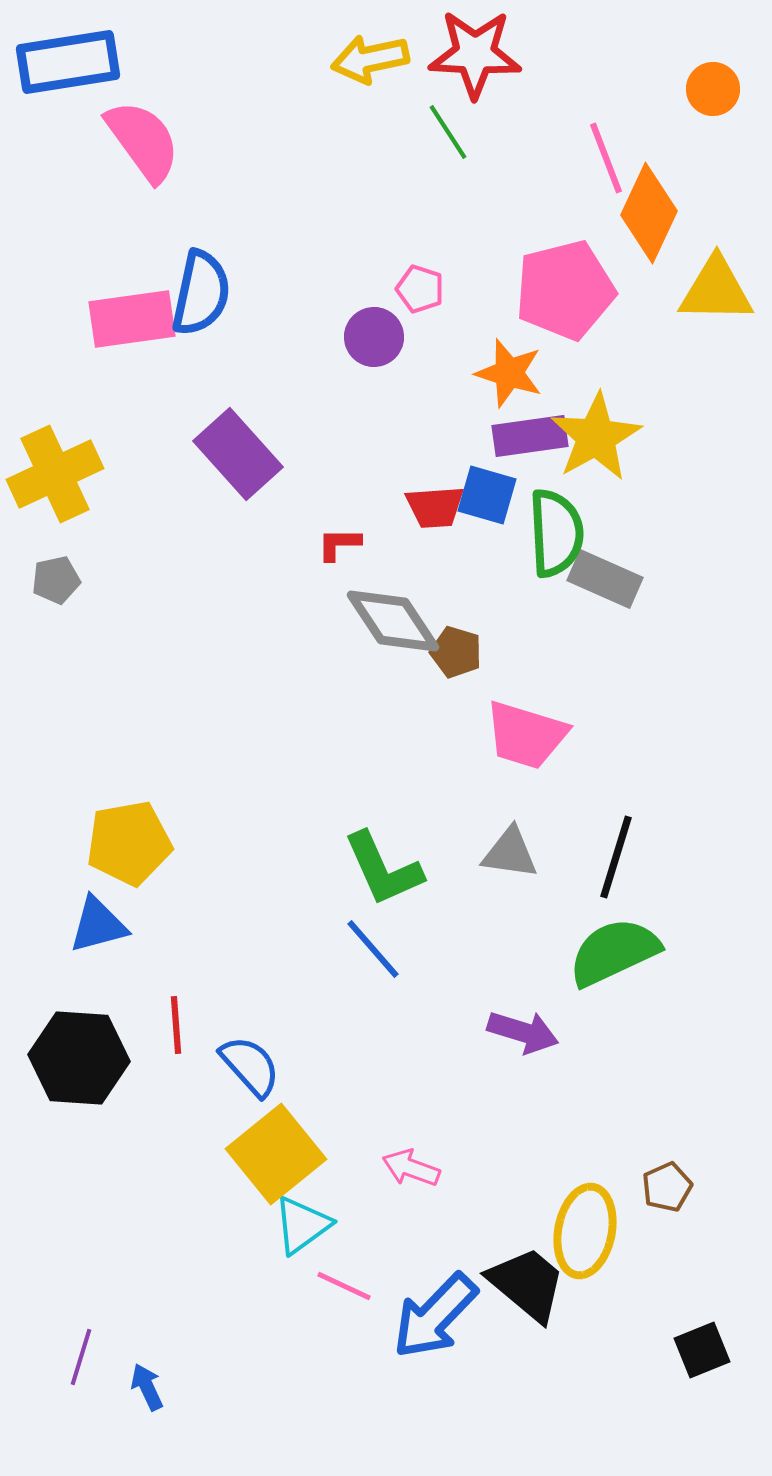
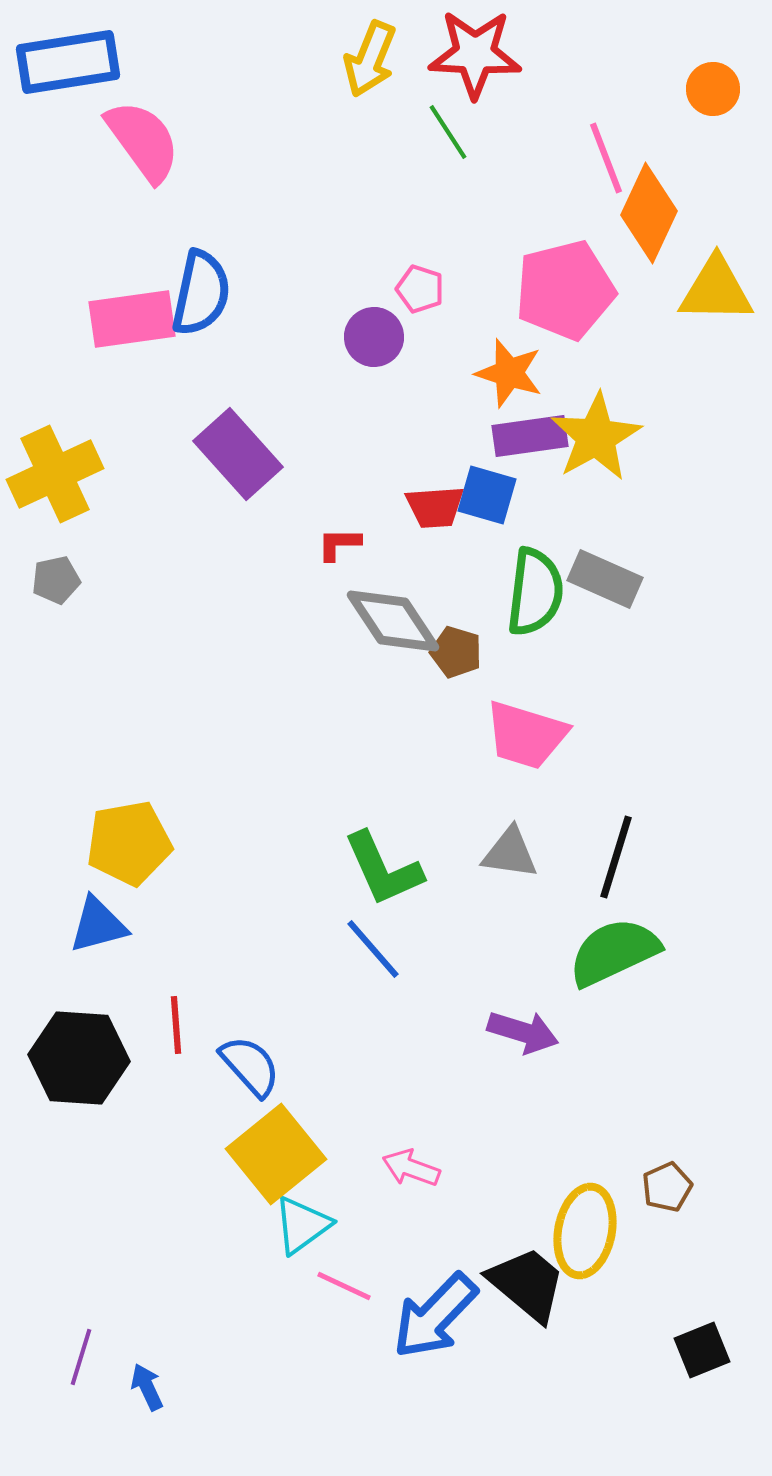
yellow arrow at (370, 59): rotated 56 degrees counterclockwise
green semicircle at (556, 533): moved 21 px left, 59 px down; rotated 10 degrees clockwise
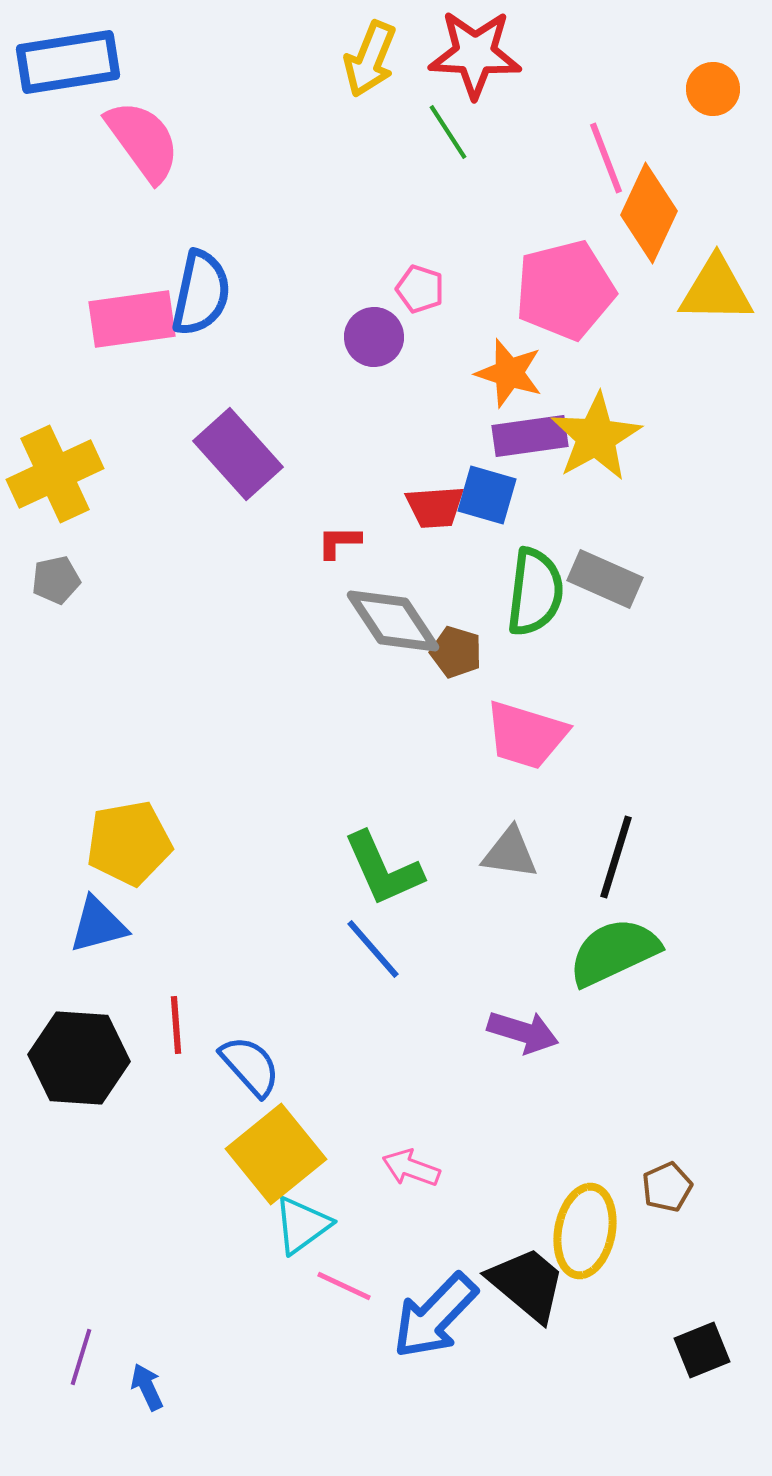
red L-shape at (339, 544): moved 2 px up
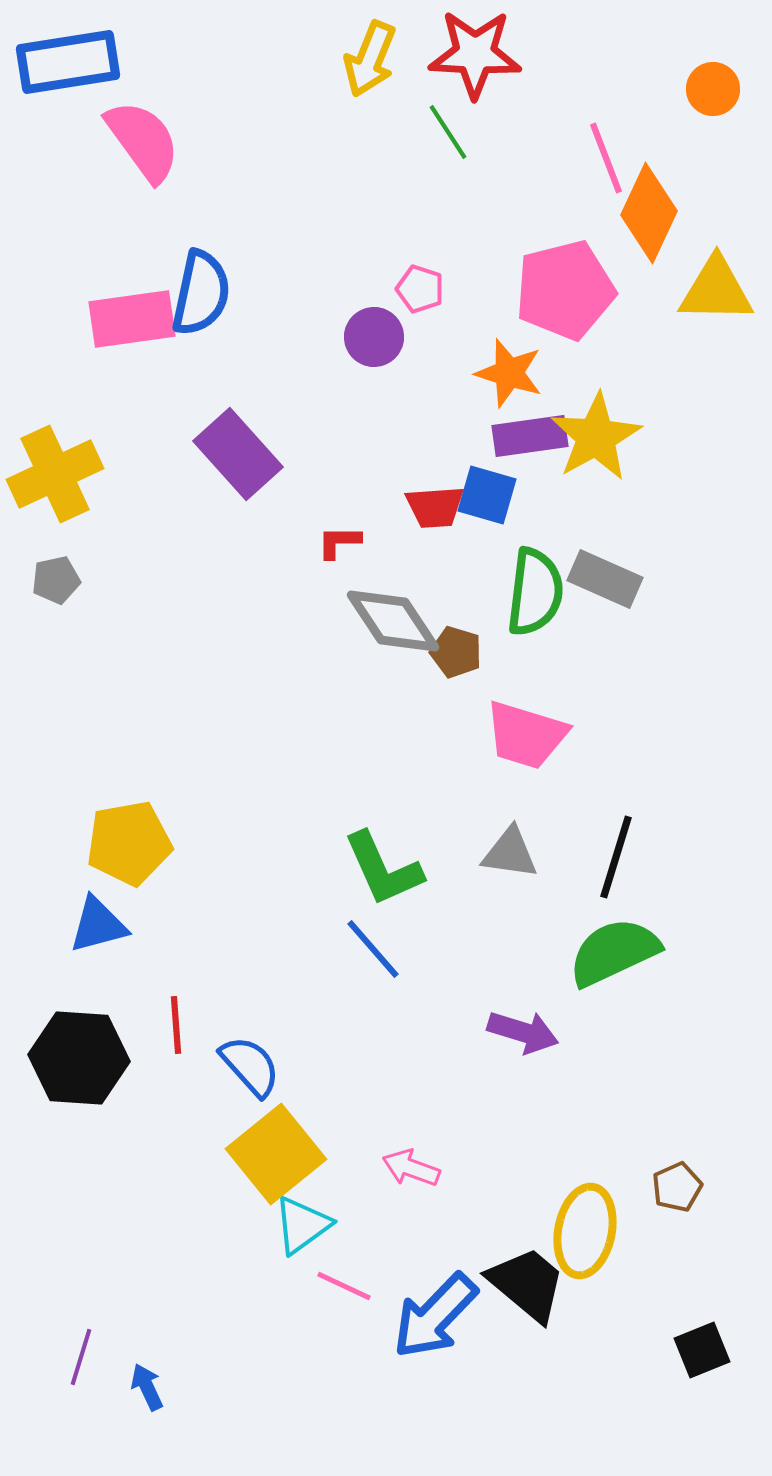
brown pentagon at (667, 1187): moved 10 px right
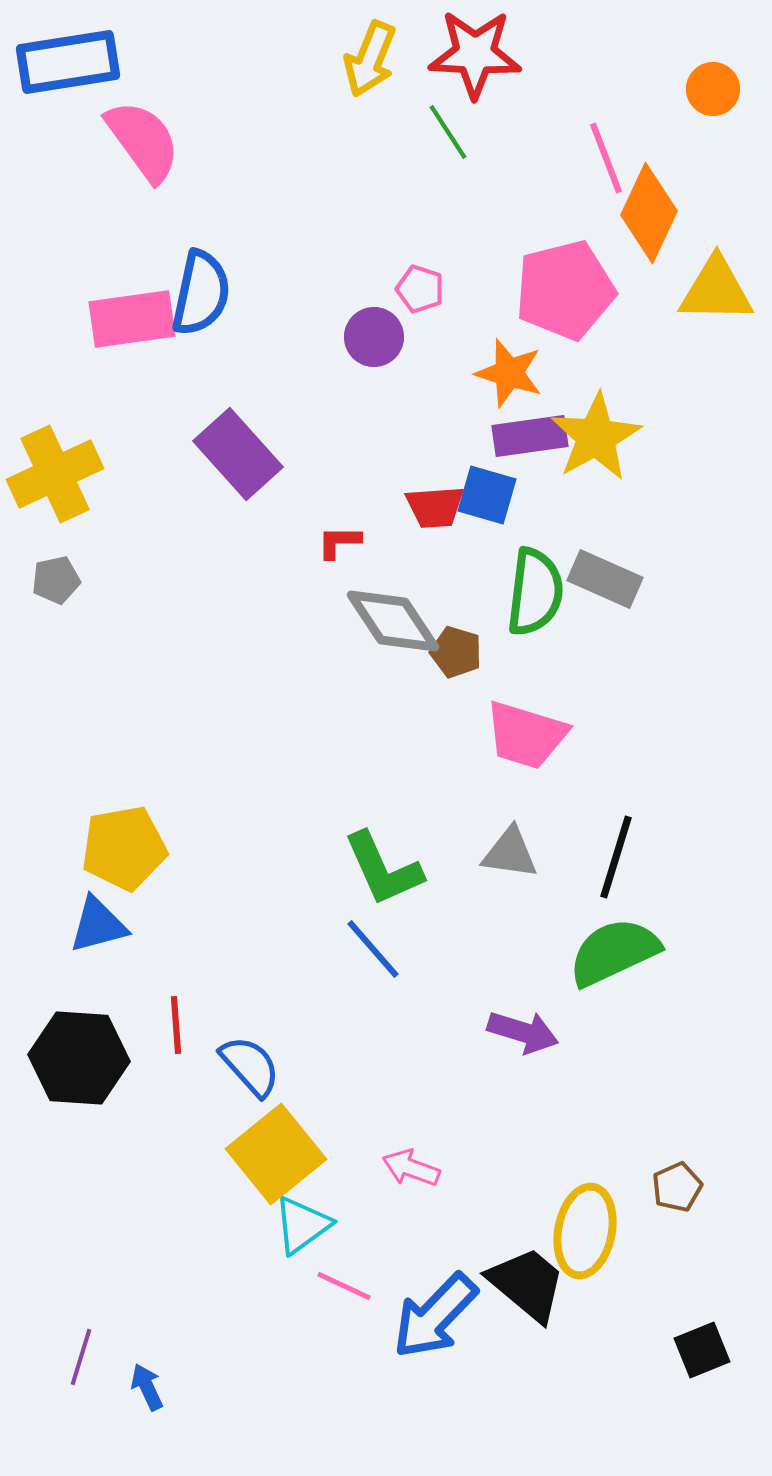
yellow pentagon at (129, 843): moved 5 px left, 5 px down
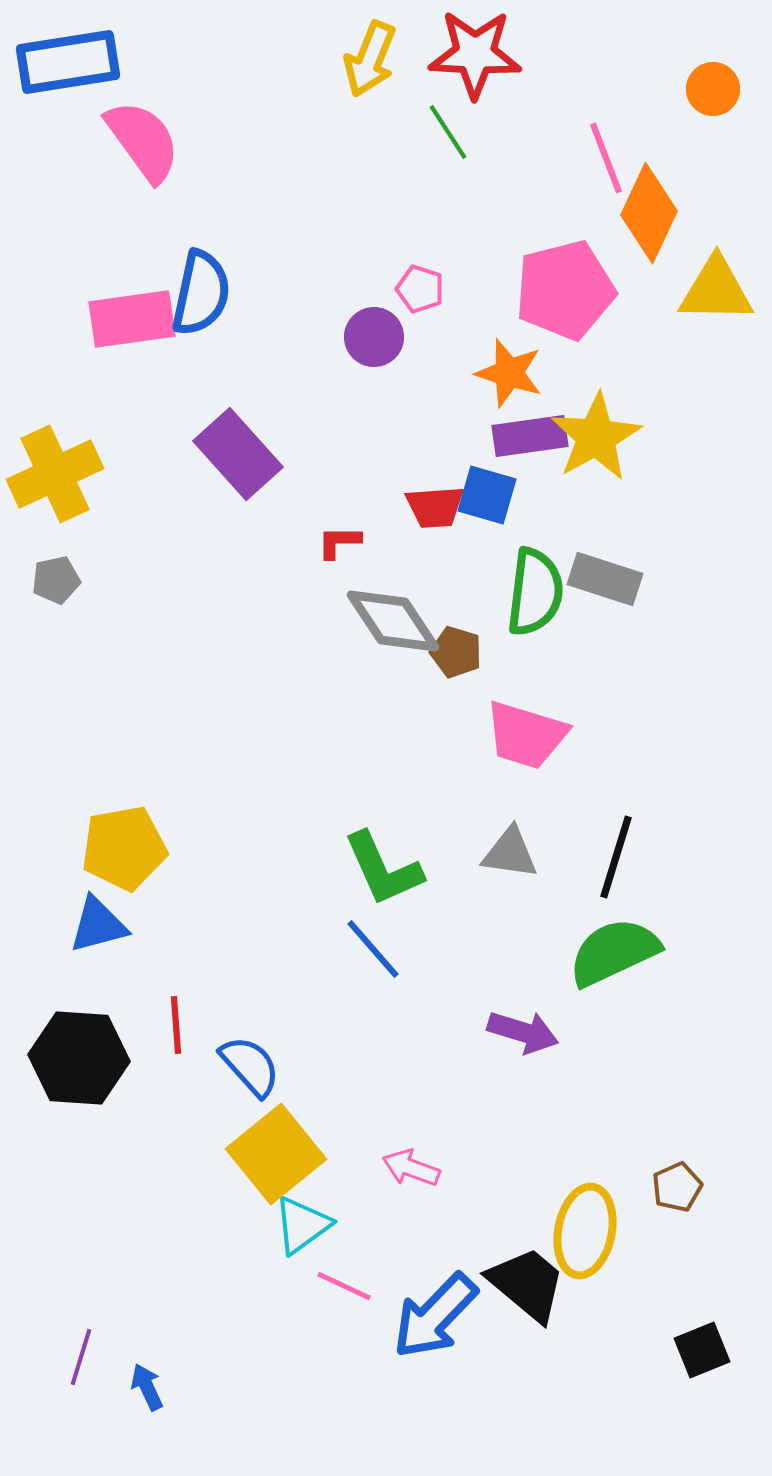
gray rectangle at (605, 579): rotated 6 degrees counterclockwise
